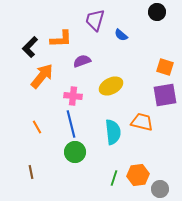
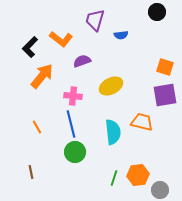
blue semicircle: rotated 48 degrees counterclockwise
orange L-shape: rotated 40 degrees clockwise
gray circle: moved 1 px down
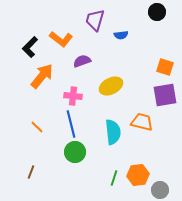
orange line: rotated 16 degrees counterclockwise
brown line: rotated 32 degrees clockwise
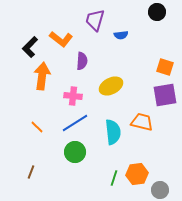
purple semicircle: rotated 114 degrees clockwise
orange arrow: rotated 32 degrees counterclockwise
blue line: moved 4 px right, 1 px up; rotated 72 degrees clockwise
orange hexagon: moved 1 px left, 1 px up
